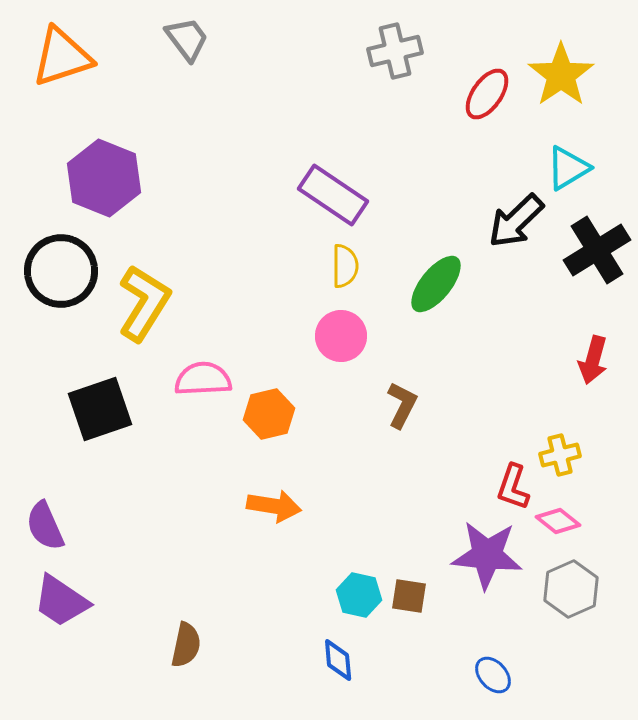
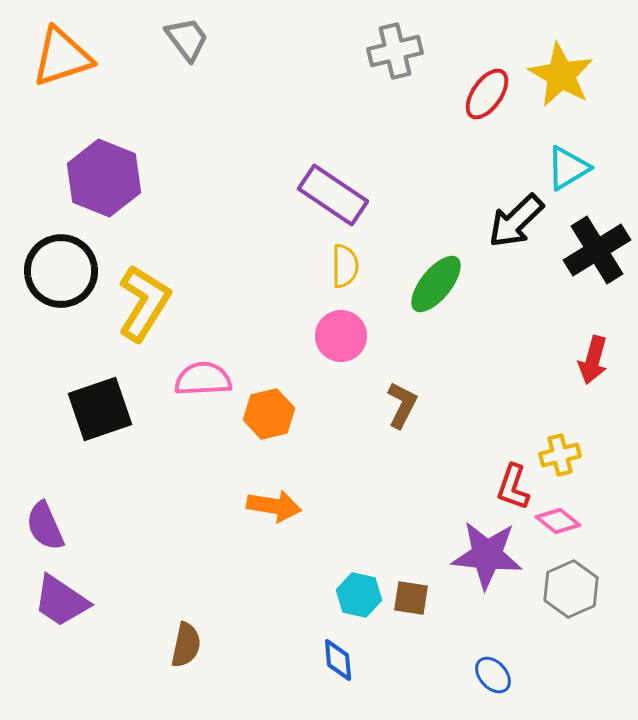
yellow star: rotated 8 degrees counterclockwise
brown square: moved 2 px right, 2 px down
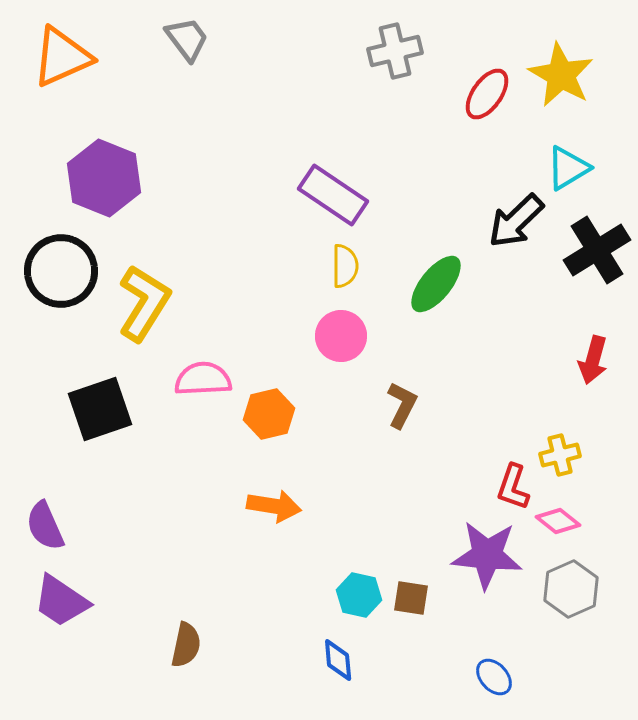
orange triangle: rotated 6 degrees counterclockwise
blue ellipse: moved 1 px right, 2 px down
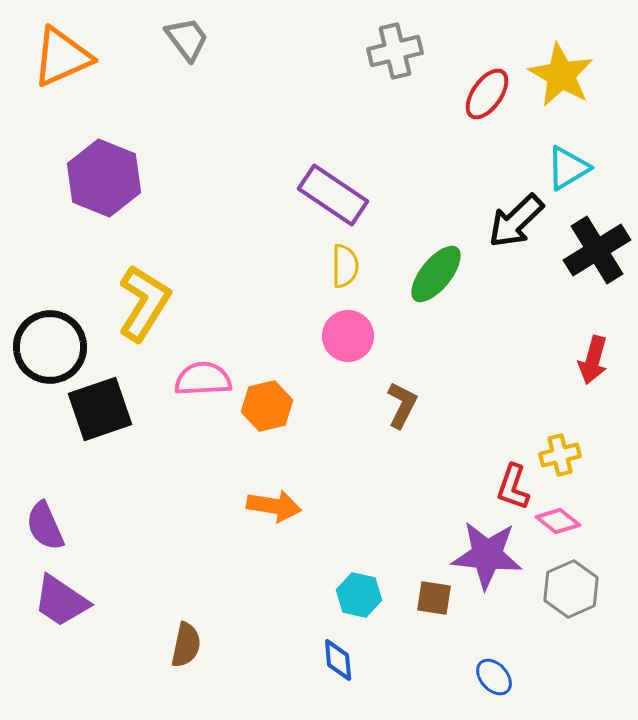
black circle: moved 11 px left, 76 px down
green ellipse: moved 10 px up
pink circle: moved 7 px right
orange hexagon: moved 2 px left, 8 px up
brown square: moved 23 px right
